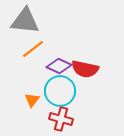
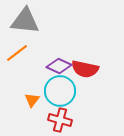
orange line: moved 16 px left, 4 px down
red cross: moved 1 px left, 1 px down
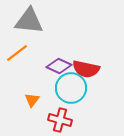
gray triangle: moved 4 px right
red semicircle: moved 1 px right
cyan circle: moved 11 px right, 3 px up
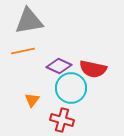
gray triangle: rotated 16 degrees counterclockwise
orange line: moved 6 px right, 2 px up; rotated 25 degrees clockwise
red semicircle: moved 7 px right
red cross: moved 2 px right
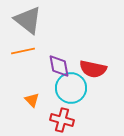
gray triangle: moved 1 px left, 1 px up; rotated 48 degrees clockwise
purple diamond: rotated 55 degrees clockwise
orange triangle: rotated 21 degrees counterclockwise
